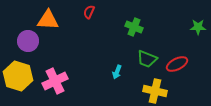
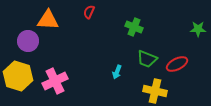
green star: moved 2 px down
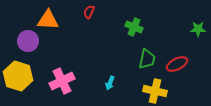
green trapezoid: rotated 100 degrees counterclockwise
cyan arrow: moved 7 px left, 11 px down
pink cross: moved 7 px right
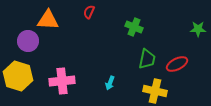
pink cross: rotated 20 degrees clockwise
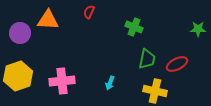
purple circle: moved 8 px left, 8 px up
yellow hexagon: rotated 24 degrees clockwise
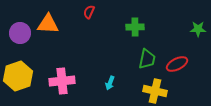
orange triangle: moved 4 px down
green cross: moved 1 px right; rotated 24 degrees counterclockwise
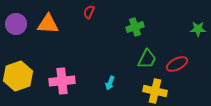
green cross: rotated 18 degrees counterclockwise
purple circle: moved 4 px left, 9 px up
green trapezoid: rotated 15 degrees clockwise
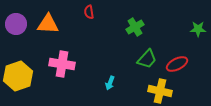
red semicircle: rotated 32 degrees counterclockwise
green cross: rotated 12 degrees counterclockwise
green trapezoid: rotated 15 degrees clockwise
pink cross: moved 17 px up; rotated 15 degrees clockwise
yellow cross: moved 5 px right
